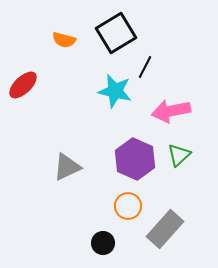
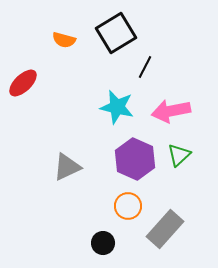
red ellipse: moved 2 px up
cyan star: moved 2 px right, 16 px down
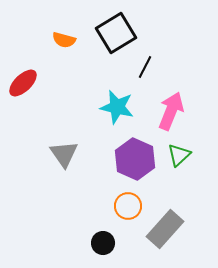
pink arrow: rotated 123 degrees clockwise
gray triangle: moved 3 px left, 13 px up; rotated 40 degrees counterclockwise
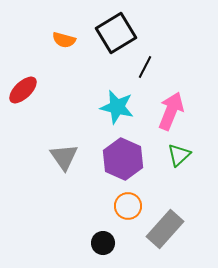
red ellipse: moved 7 px down
gray triangle: moved 3 px down
purple hexagon: moved 12 px left
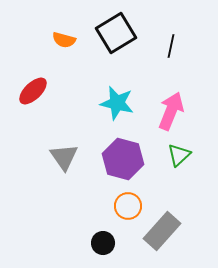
black line: moved 26 px right, 21 px up; rotated 15 degrees counterclockwise
red ellipse: moved 10 px right, 1 px down
cyan star: moved 4 px up
purple hexagon: rotated 9 degrees counterclockwise
gray rectangle: moved 3 px left, 2 px down
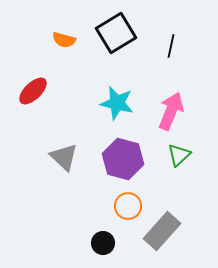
gray triangle: rotated 12 degrees counterclockwise
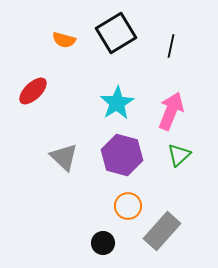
cyan star: rotated 28 degrees clockwise
purple hexagon: moved 1 px left, 4 px up
